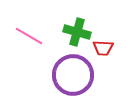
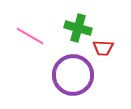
green cross: moved 1 px right, 4 px up
pink line: moved 1 px right
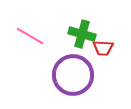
green cross: moved 4 px right, 6 px down
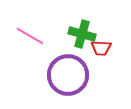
red trapezoid: moved 2 px left
purple circle: moved 5 px left
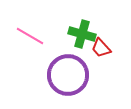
red trapezoid: rotated 45 degrees clockwise
